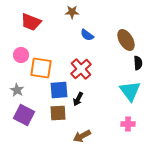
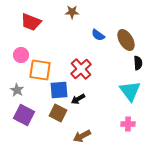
blue semicircle: moved 11 px right
orange square: moved 1 px left, 2 px down
black arrow: rotated 32 degrees clockwise
brown square: rotated 30 degrees clockwise
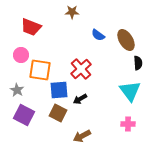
red trapezoid: moved 5 px down
black arrow: moved 2 px right
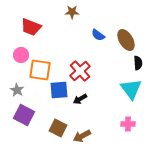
red cross: moved 1 px left, 2 px down
cyan triangle: moved 1 px right, 2 px up
brown square: moved 15 px down
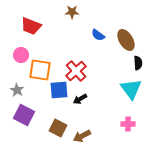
red trapezoid: moved 1 px up
red cross: moved 4 px left
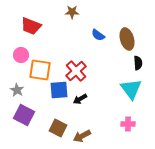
brown ellipse: moved 1 px right, 1 px up; rotated 15 degrees clockwise
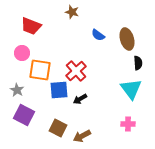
brown star: rotated 16 degrees clockwise
pink circle: moved 1 px right, 2 px up
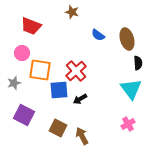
gray star: moved 3 px left, 7 px up; rotated 24 degrees clockwise
pink cross: rotated 32 degrees counterclockwise
brown arrow: rotated 90 degrees clockwise
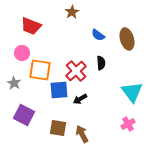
brown star: rotated 24 degrees clockwise
black semicircle: moved 37 px left
gray star: rotated 24 degrees counterclockwise
cyan triangle: moved 1 px right, 3 px down
brown square: rotated 18 degrees counterclockwise
brown arrow: moved 2 px up
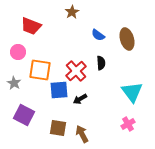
pink circle: moved 4 px left, 1 px up
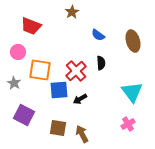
brown ellipse: moved 6 px right, 2 px down
